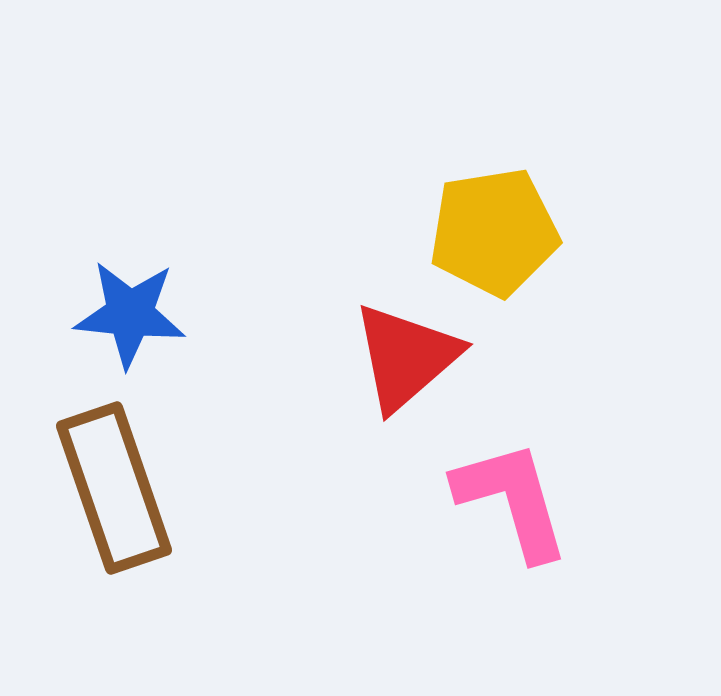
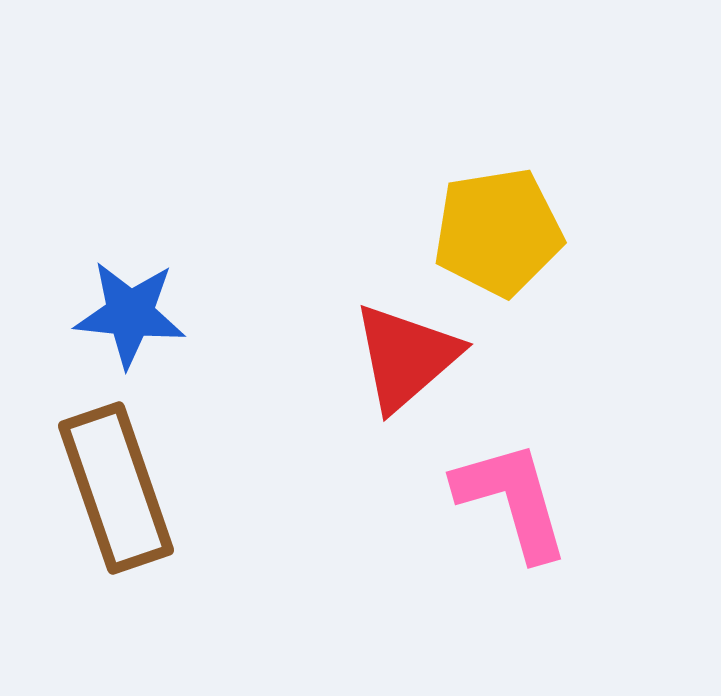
yellow pentagon: moved 4 px right
brown rectangle: moved 2 px right
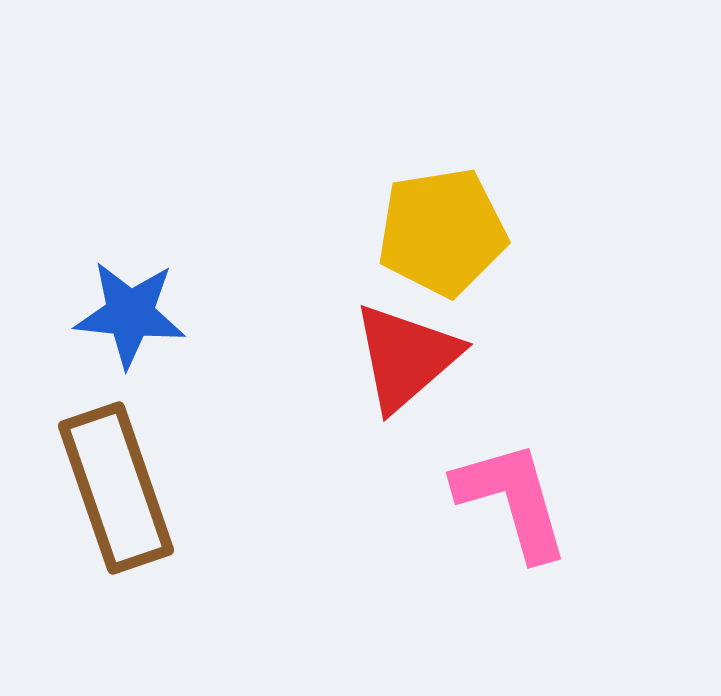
yellow pentagon: moved 56 px left
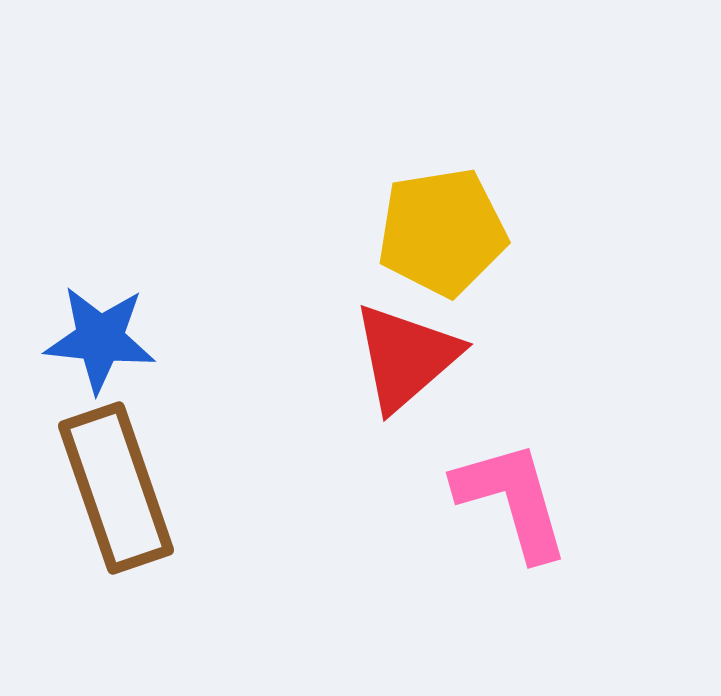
blue star: moved 30 px left, 25 px down
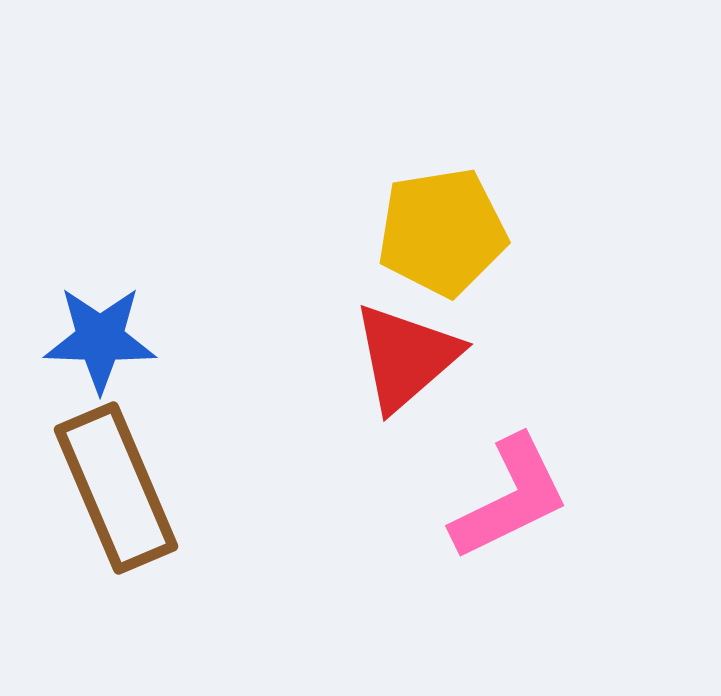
blue star: rotated 4 degrees counterclockwise
brown rectangle: rotated 4 degrees counterclockwise
pink L-shape: moved 2 px left, 2 px up; rotated 80 degrees clockwise
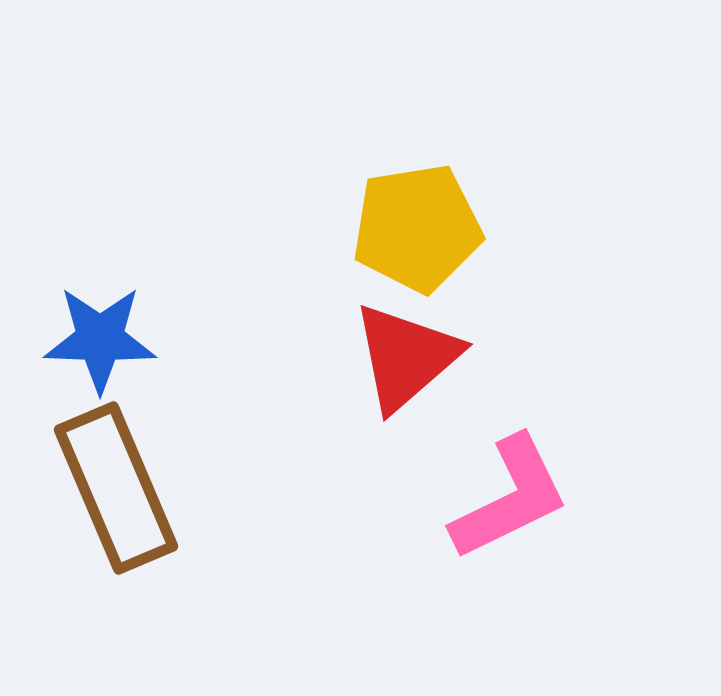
yellow pentagon: moved 25 px left, 4 px up
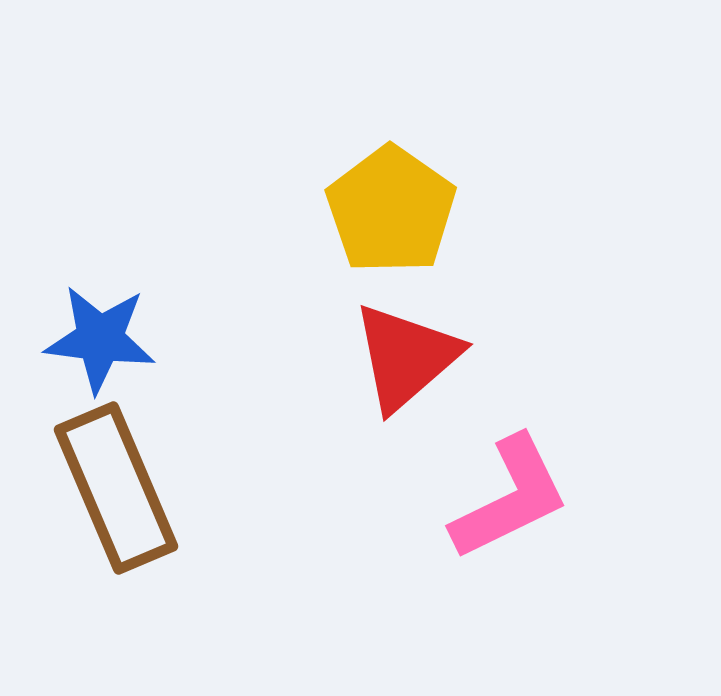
yellow pentagon: moved 26 px left, 18 px up; rotated 28 degrees counterclockwise
blue star: rotated 5 degrees clockwise
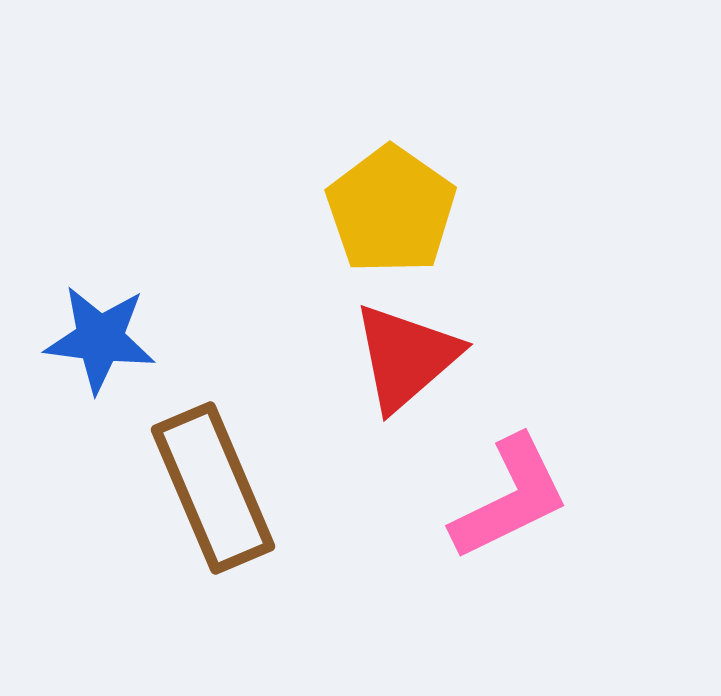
brown rectangle: moved 97 px right
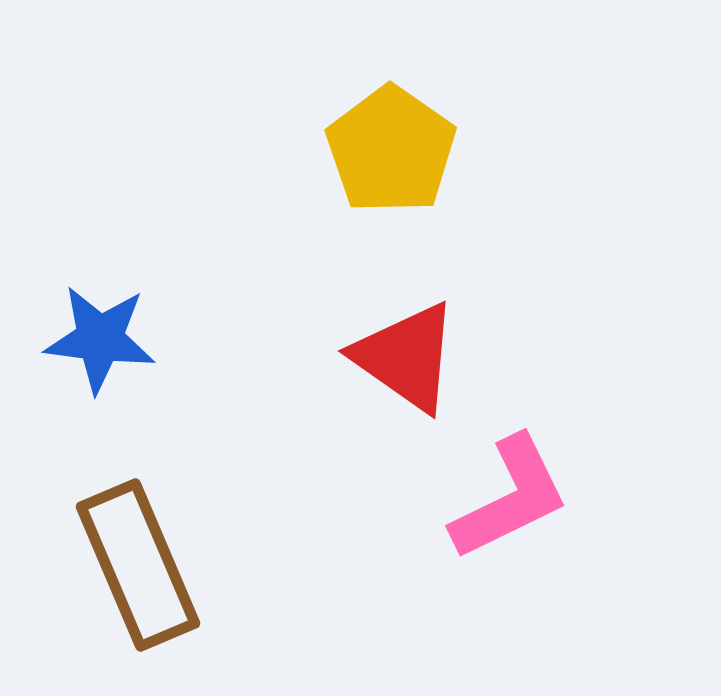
yellow pentagon: moved 60 px up
red triangle: rotated 44 degrees counterclockwise
brown rectangle: moved 75 px left, 77 px down
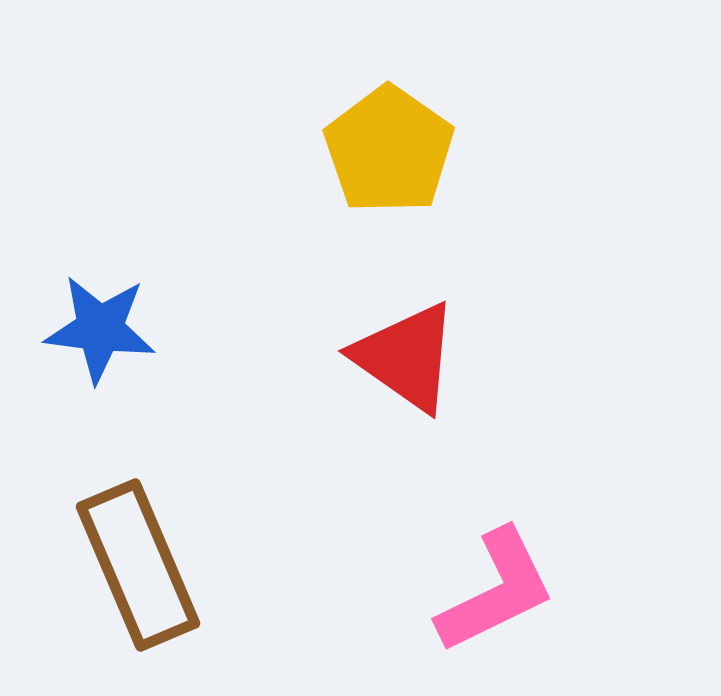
yellow pentagon: moved 2 px left
blue star: moved 10 px up
pink L-shape: moved 14 px left, 93 px down
